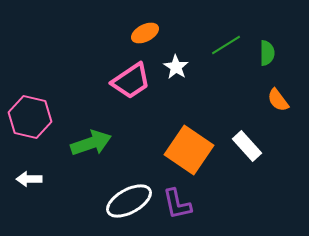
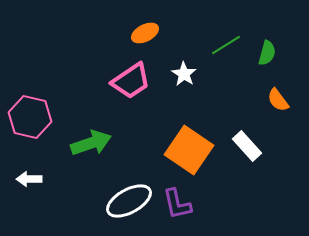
green semicircle: rotated 15 degrees clockwise
white star: moved 8 px right, 7 px down
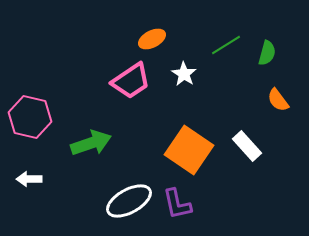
orange ellipse: moved 7 px right, 6 px down
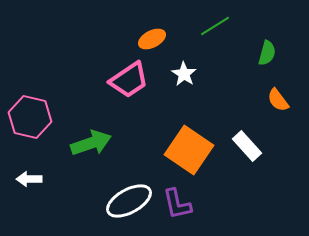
green line: moved 11 px left, 19 px up
pink trapezoid: moved 2 px left, 1 px up
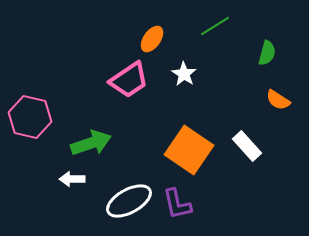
orange ellipse: rotated 28 degrees counterclockwise
orange semicircle: rotated 20 degrees counterclockwise
white arrow: moved 43 px right
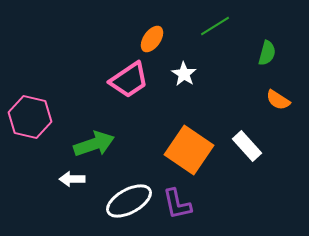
green arrow: moved 3 px right, 1 px down
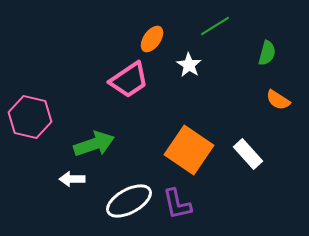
white star: moved 5 px right, 9 px up
white rectangle: moved 1 px right, 8 px down
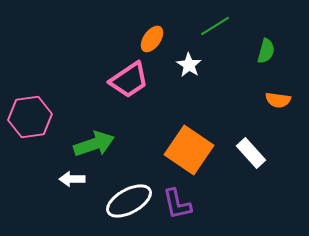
green semicircle: moved 1 px left, 2 px up
orange semicircle: rotated 25 degrees counterclockwise
pink hexagon: rotated 21 degrees counterclockwise
white rectangle: moved 3 px right, 1 px up
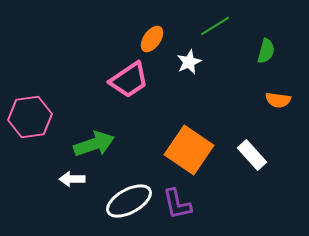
white star: moved 3 px up; rotated 15 degrees clockwise
white rectangle: moved 1 px right, 2 px down
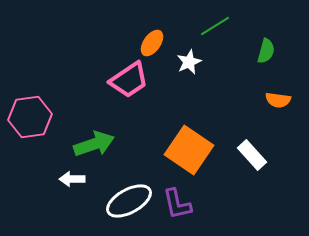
orange ellipse: moved 4 px down
